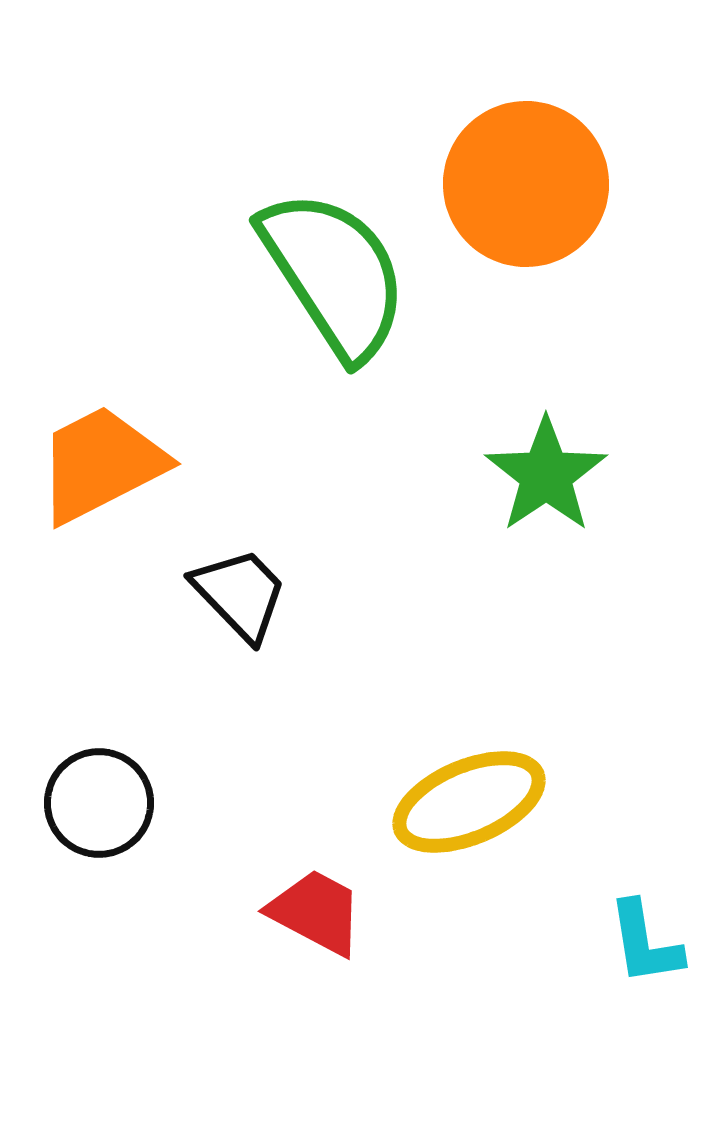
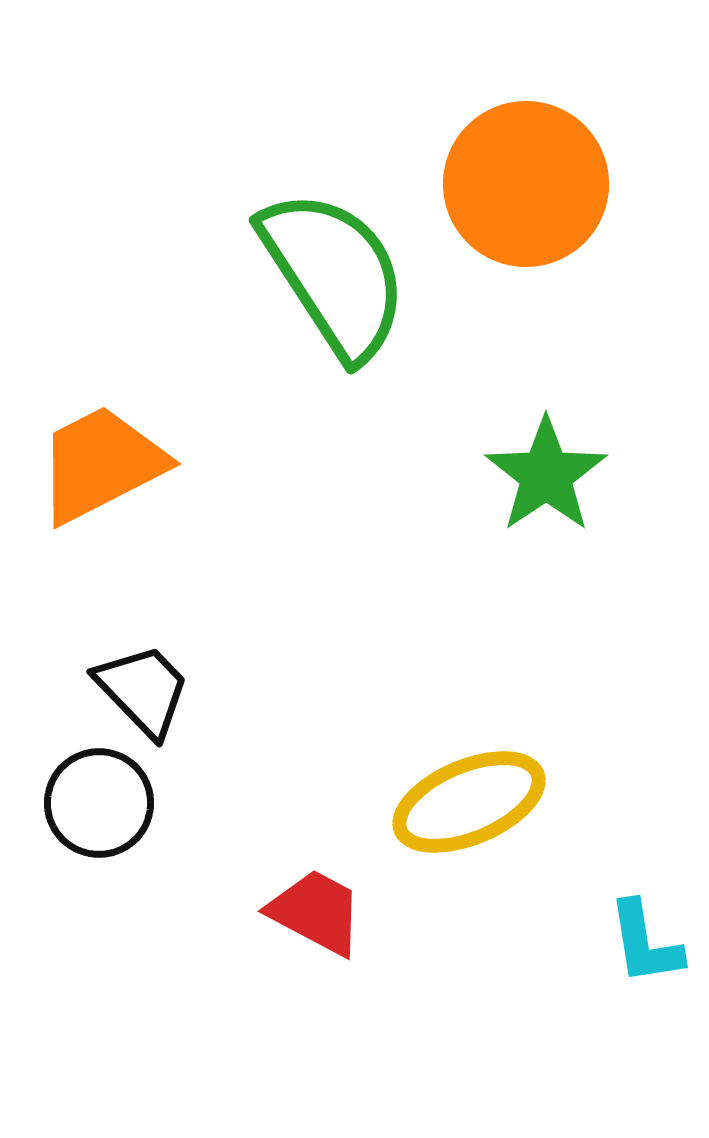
black trapezoid: moved 97 px left, 96 px down
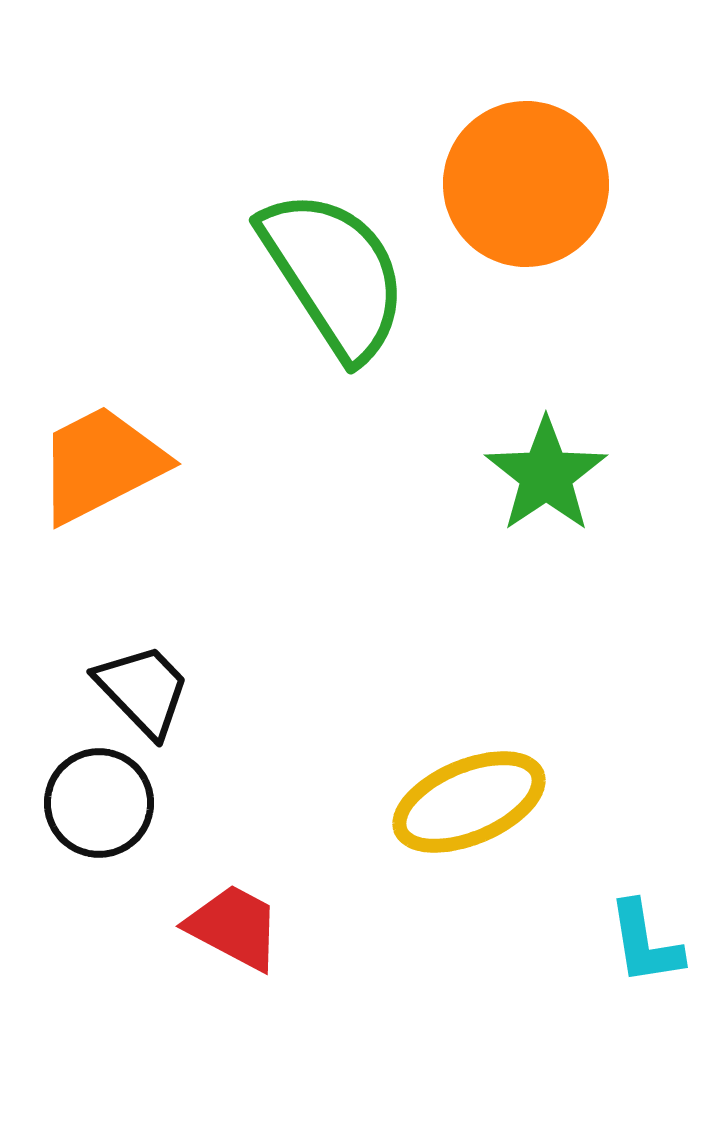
red trapezoid: moved 82 px left, 15 px down
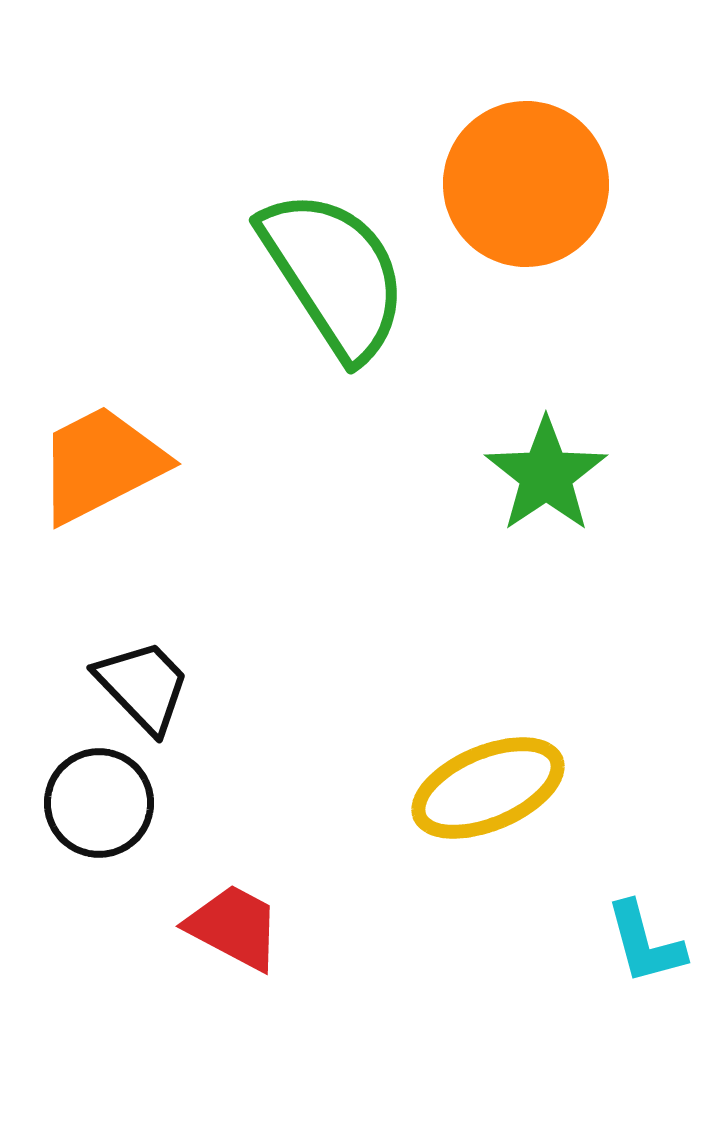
black trapezoid: moved 4 px up
yellow ellipse: moved 19 px right, 14 px up
cyan L-shape: rotated 6 degrees counterclockwise
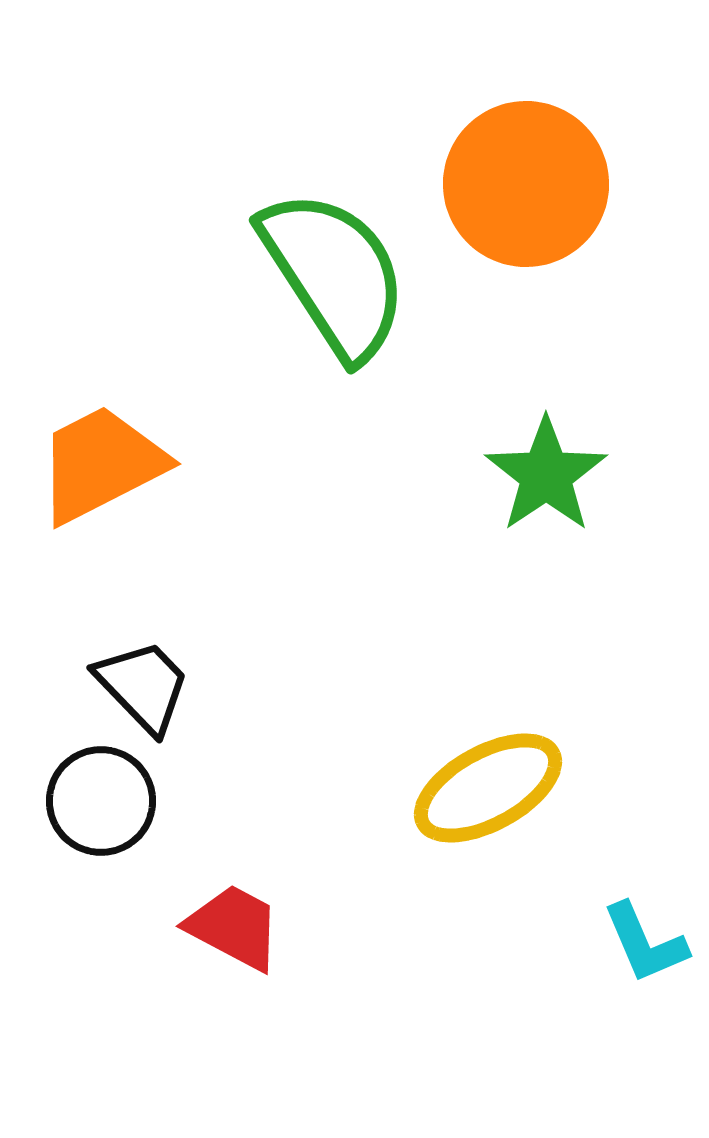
yellow ellipse: rotated 6 degrees counterclockwise
black circle: moved 2 px right, 2 px up
cyan L-shape: rotated 8 degrees counterclockwise
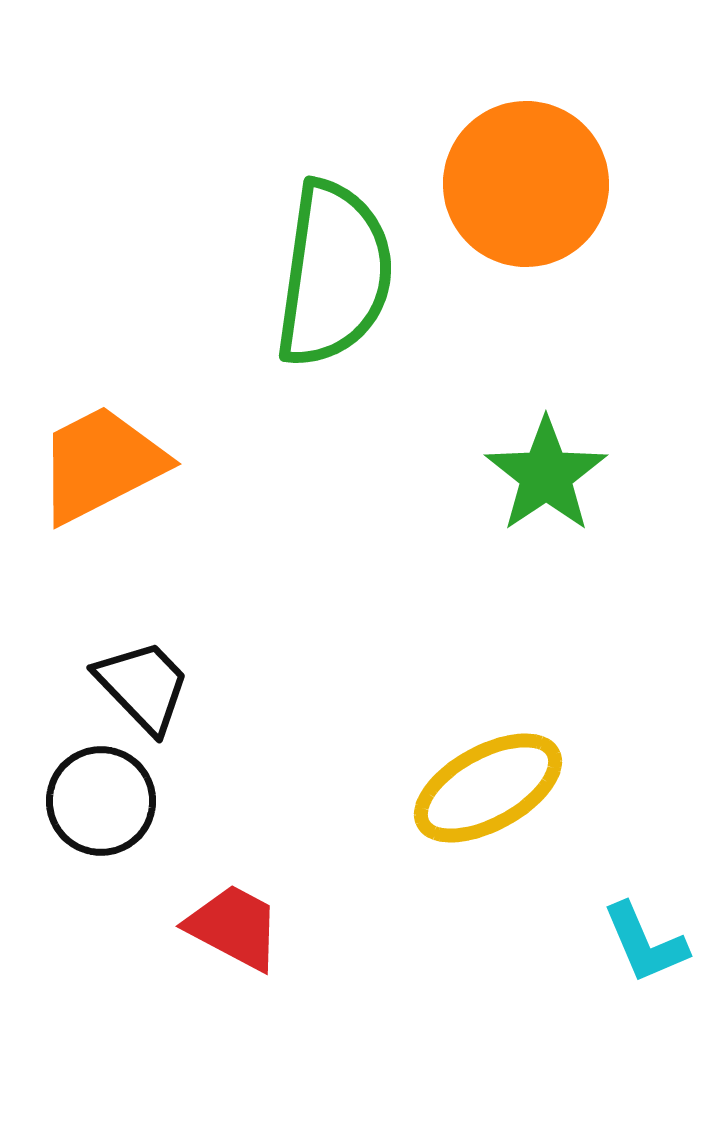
green semicircle: rotated 41 degrees clockwise
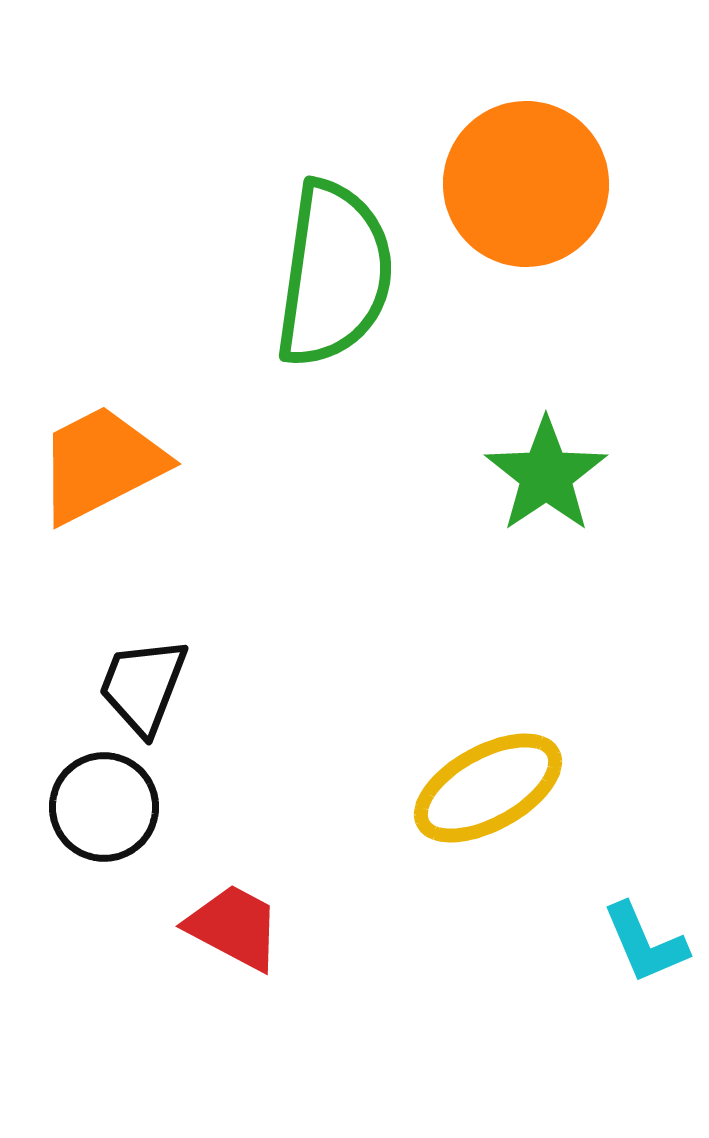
black trapezoid: rotated 115 degrees counterclockwise
black circle: moved 3 px right, 6 px down
